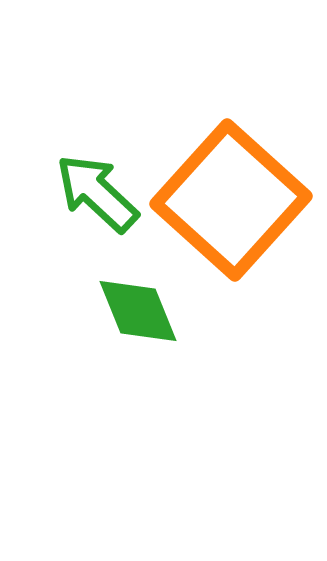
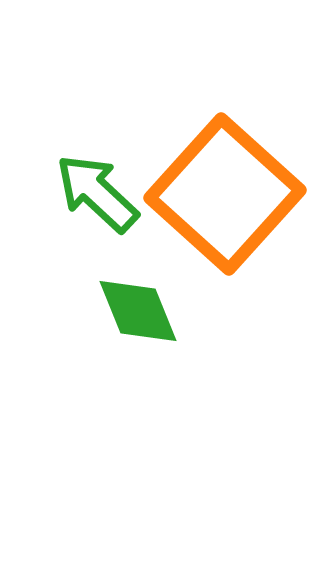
orange square: moved 6 px left, 6 px up
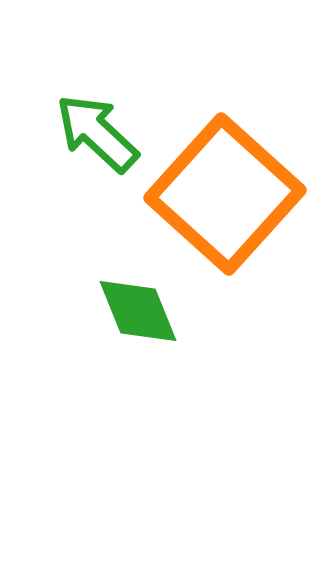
green arrow: moved 60 px up
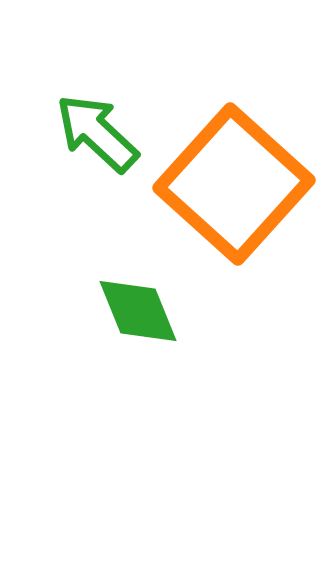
orange square: moved 9 px right, 10 px up
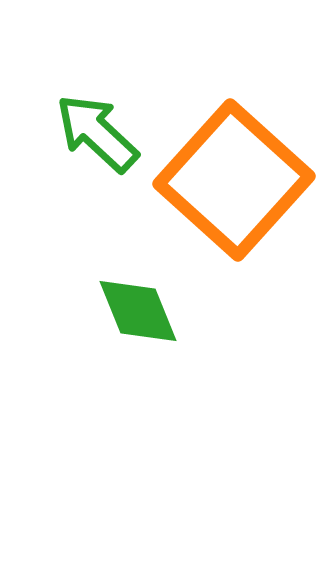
orange square: moved 4 px up
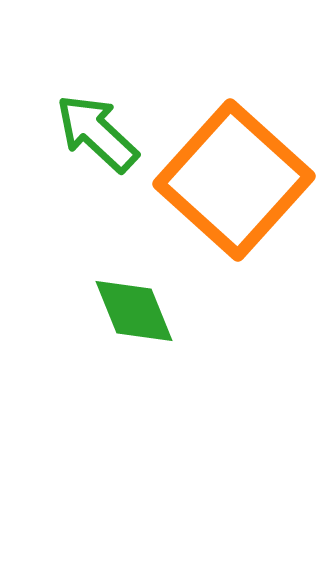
green diamond: moved 4 px left
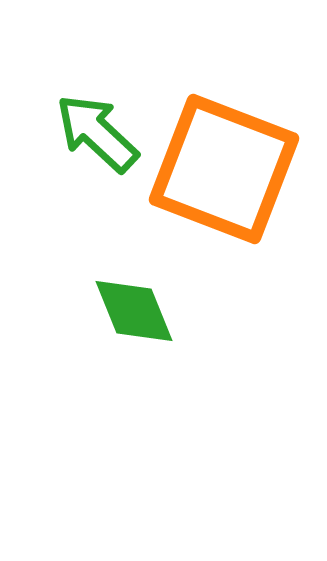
orange square: moved 10 px left, 11 px up; rotated 21 degrees counterclockwise
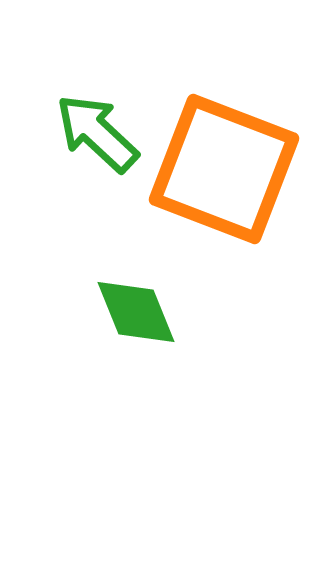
green diamond: moved 2 px right, 1 px down
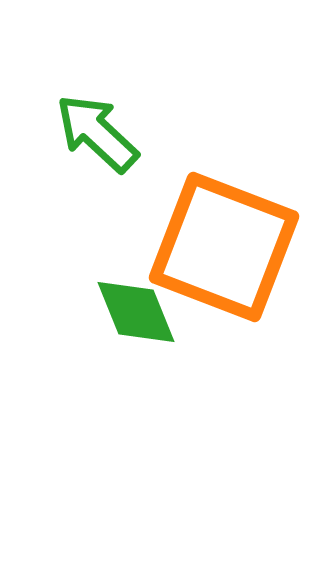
orange square: moved 78 px down
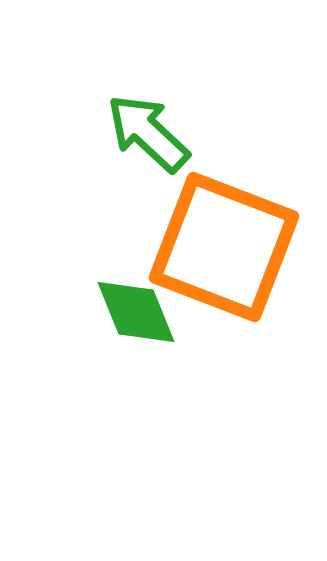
green arrow: moved 51 px right
